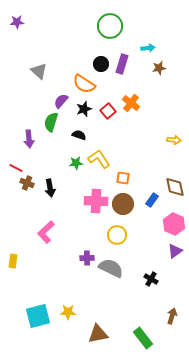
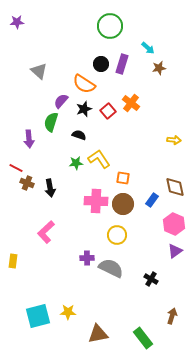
cyan arrow: rotated 48 degrees clockwise
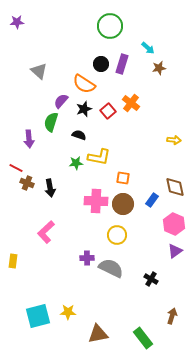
yellow L-shape: moved 2 px up; rotated 135 degrees clockwise
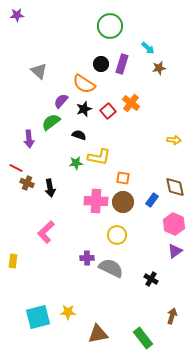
purple star: moved 7 px up
green semicircle: rotated 36 degrees clockwise
brown circle: moved 2 px up
cyan square: moved 1 px down
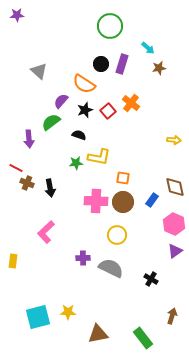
black star: moved 1 px right, 1 px down
purple cross: moved 4 px left
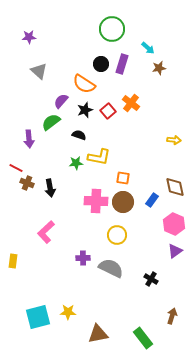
purple star: moved 12 px right, 22 px down
green circle: moved 2 px right, 3 px down
